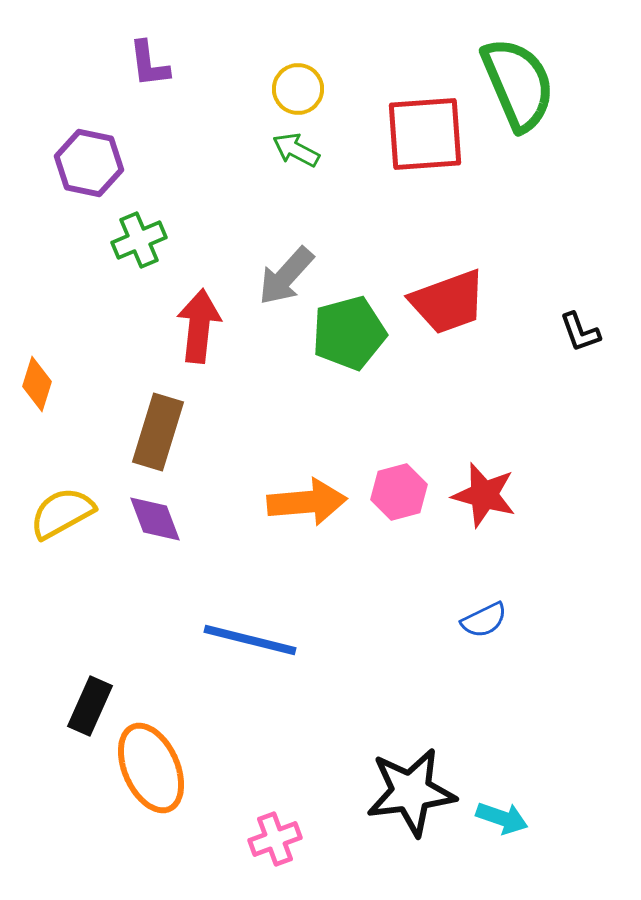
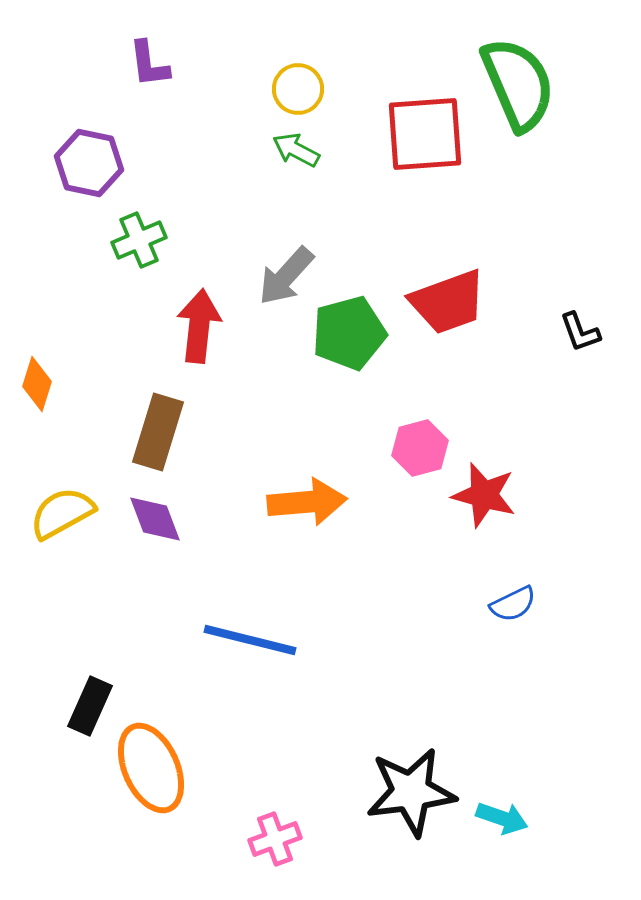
pink hexagon: moved 21 px right, 44 px up
blue semicircle: moved 29 px right, 16 px up
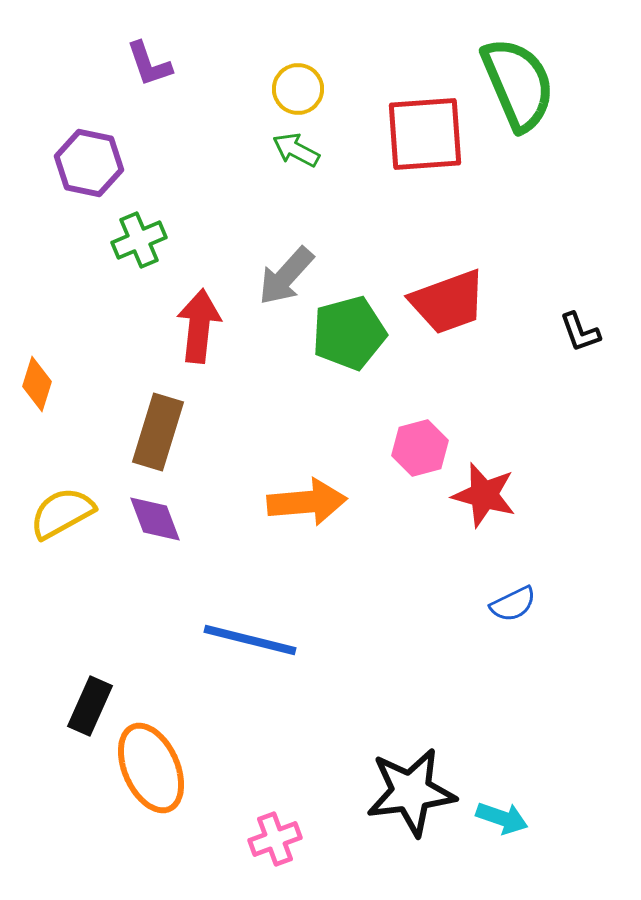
purple L-shape: rotated 12 degrees counterclockwise
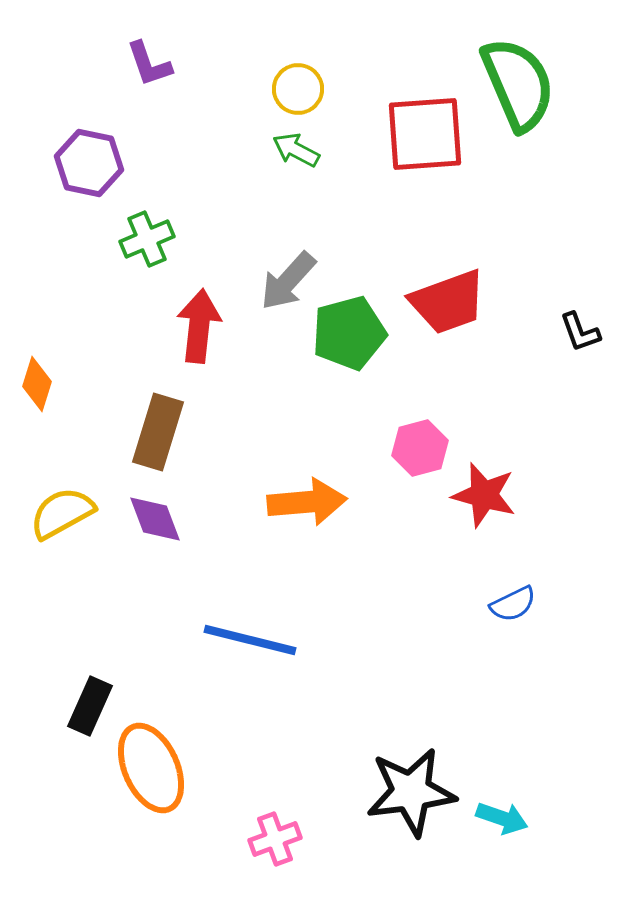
green cross: moved 8 px right, 1 px up
gray arrow: moved 2 px right, 5 px down
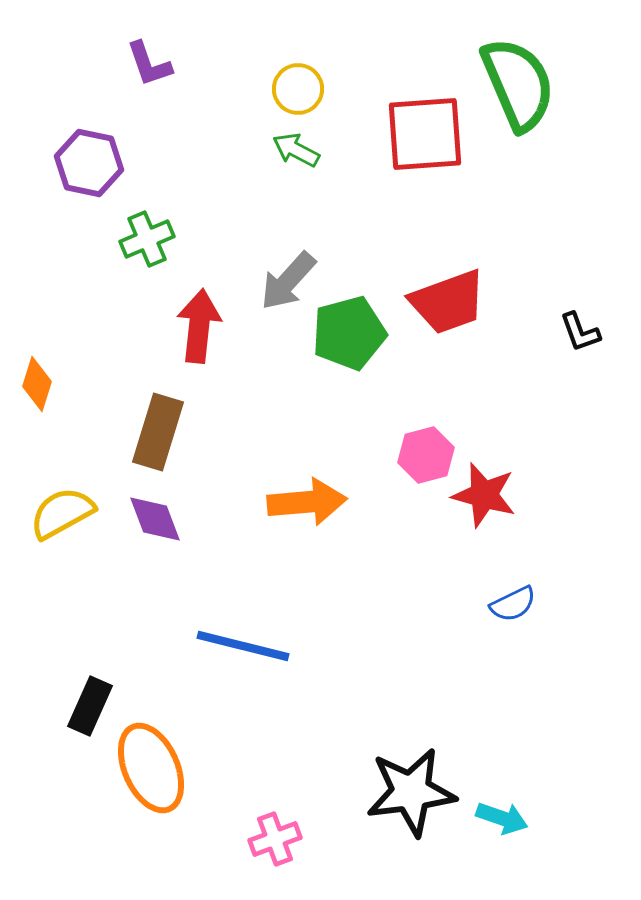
pink hexagon: moved 6 px right, 7 px down
blue line: moved 7 px left, 6 px down
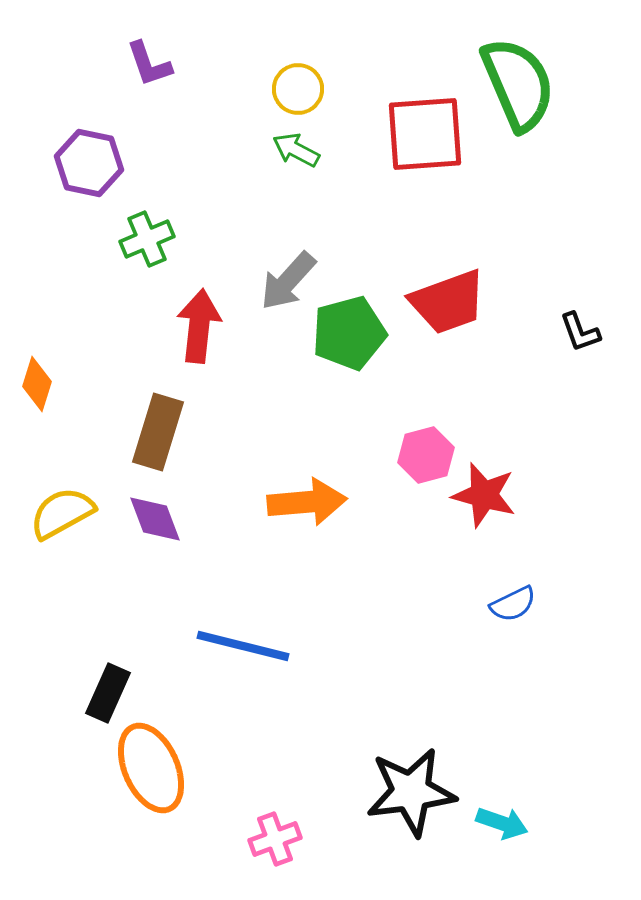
black rectangle: moved 18 px right, 13 px up
cyan arrow: moved 5 px down
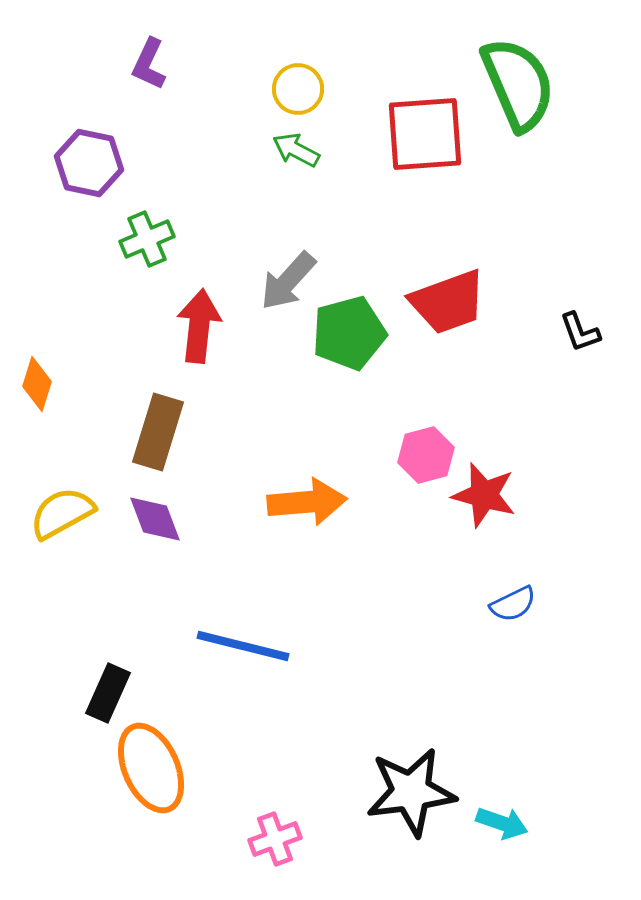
purple L-shape: rotated 44 degrees clockwise
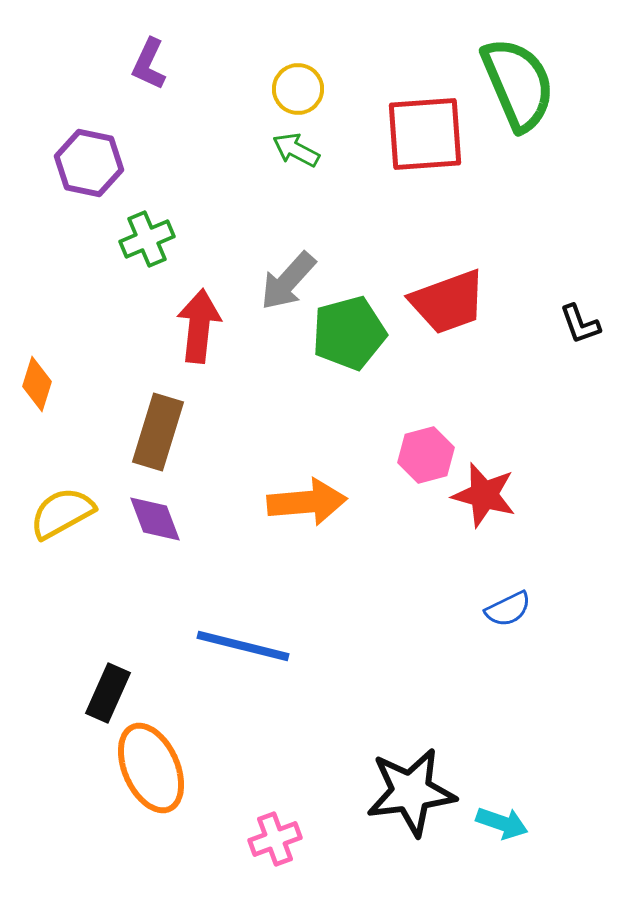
black L-shape: moved 8 px up
blue semicircle: moved 5 px left, 5 px down
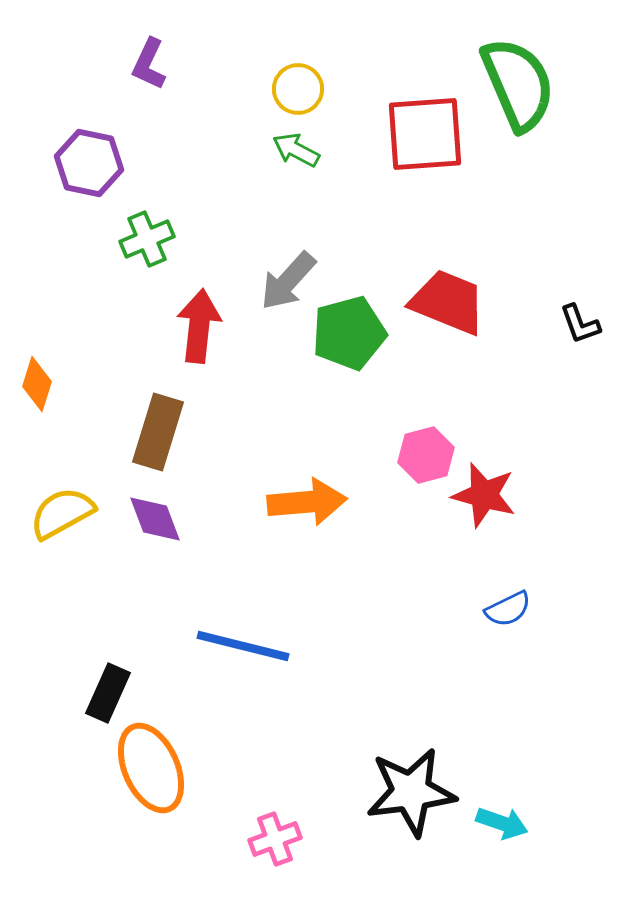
red trapezoid: rotated 138 degrees counterclockwise
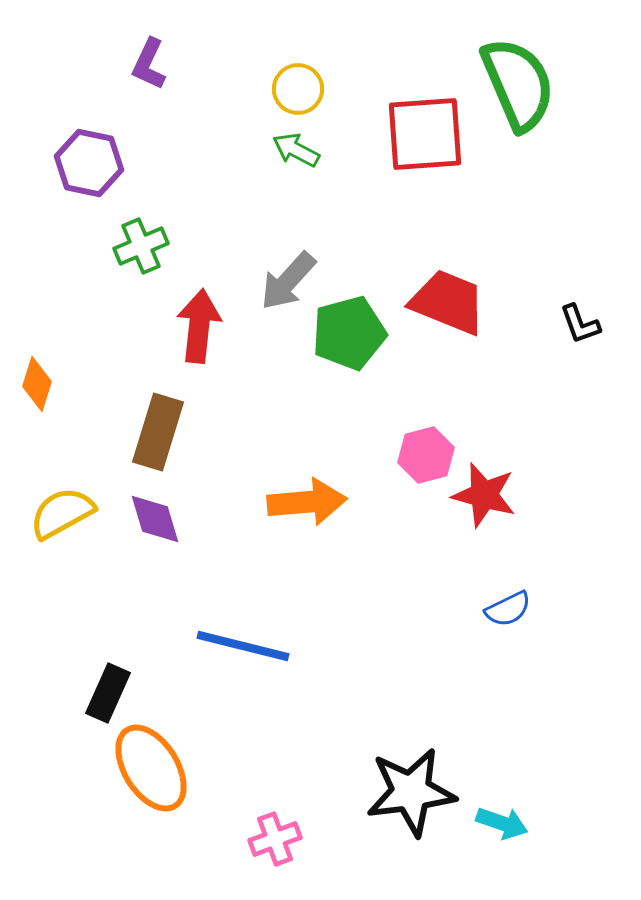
green cross: moved 6 px left, 7 px down
purple diamond: rotated 4 degrees clockwise
orange ellipse: rotated 8 degrees counterclockwise
